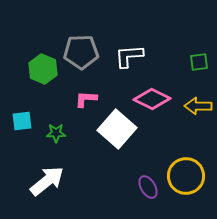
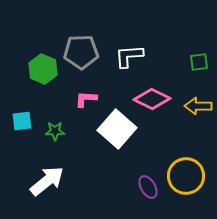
green star: moved 1 px left, 2 px up
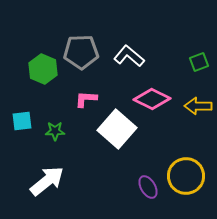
white L-shape: rotated 44 degrees clockwise
green square: rotated 12 degrees counterclockwise
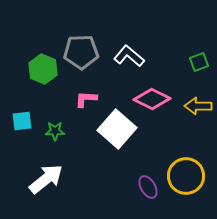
white arrow: moved 1 px left, 2 px up
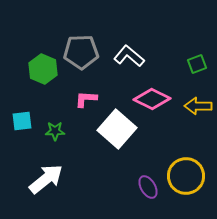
green square: moved 2 px left, 2 px down
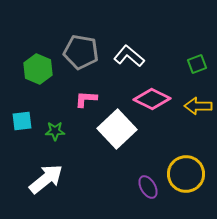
gray pentagon: rotated 12 degrees clockwise
green hexagon: moved 5 px left
white square: rotated 6 degrees clockwise
yellow circle: moved 2 px up
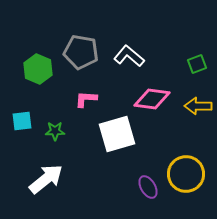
pink diamond: rotated 18 degrees counterclockwise
white square: moved 5 px down; rotated 27 degrees clockwise
